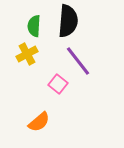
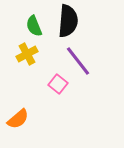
green semicircle: rotated 25 degrees counterclockwise
orange semicircle: moved 21 px left, 3 px up
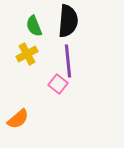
purple line: moved 10 px left; rotated 32 degrees clockwise
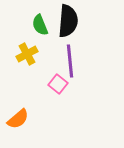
green semicircle: moved 6 px right, 1 px up
purple line: moved 2 px right
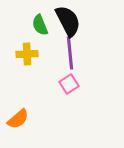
black semicircle: rotated 32 degrees counterclockwise
yellow cross: rotated 25 degrees clockwise
purple line: moved 8 px up
pink square: moved 11 px right; rotated 18 degrees clockwise
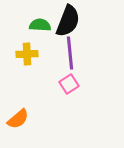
black semicircle: rotated 48 degrees clockwise
green semicircle: rotated 115 degrees clockwise
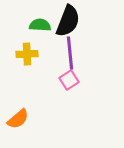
pink square: moved 4 px up
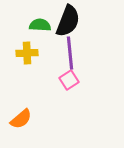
yellow cross: moved 1 px up
orange semicircle: moved 3 px right
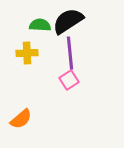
black semicircle: rotated 144 degrees counterclockwise
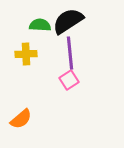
yellow cross: moved 1 px left, 1 px down
